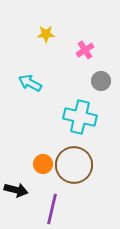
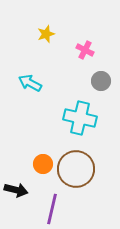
yellow star: rotated 18 degrees counterclockwise
pink cross: rotated 30 degrees counterclockwise
cyan cross: moved 1 px down
brown circle: moved 2 px right, 4 px down
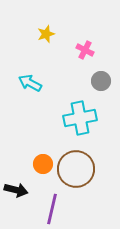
cyan cross: rotated 24 degrees counterclockwise
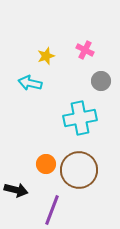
yellow star: moved 22 px down
cyan arrow: rotated 15 degrees counterclockwise
orange circle: moved 3 px right
brown circle: moved 3 px right, 1 px down
purple line: moved 1 px down; rotated 8 degrees clockwise
